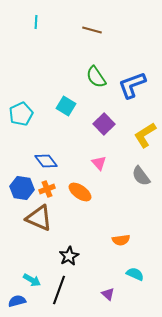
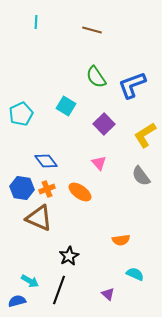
cyan arrow: moved 2 px left, 1 px down
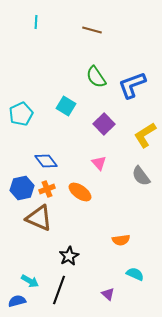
blue hexagon: rotated 20 degrees counterclockwise
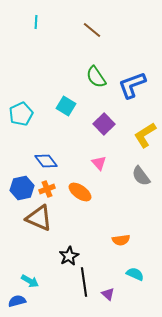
brown line: rotated 24 degrees clockwise
black line: moved 25 px right, 8 px up; rotated 28 degrees counterclockwise
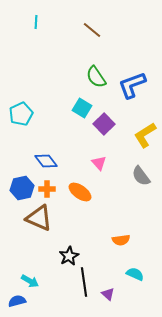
cyan square: moved 16 px right, 2 px down
orange cross: rotated 21 degrees clockwise
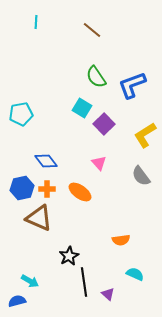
cyan pentagon: rotated 15 degrees clockwise
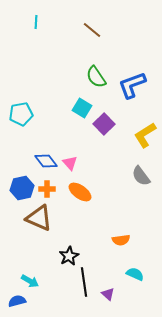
pink triangle: moved 29 px left
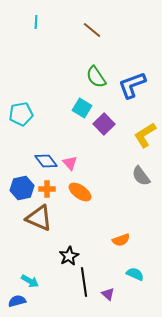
orange semicircle: rotated 12 degrees counterclockwise
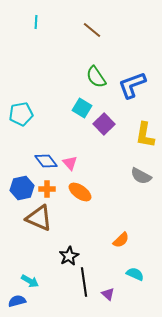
yellow L-shape: rotated 48 degrees counterclockwise
gray semicircle: rotated 25 degrees counterclockwise
orange semicircle: rotated 24 degrees counterclockwise
